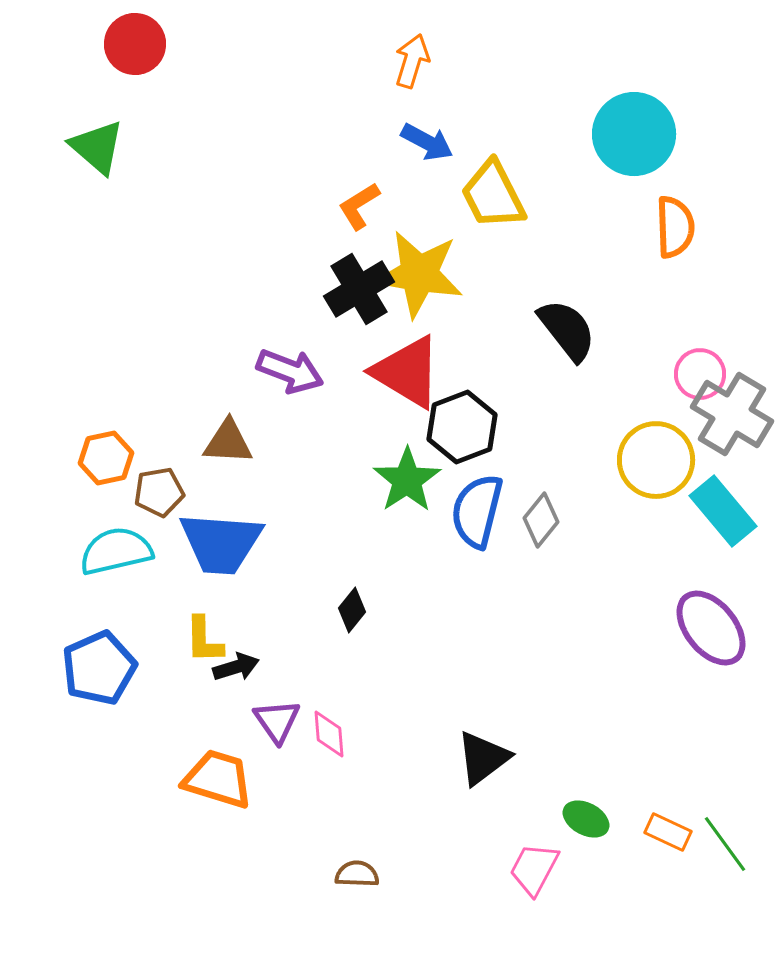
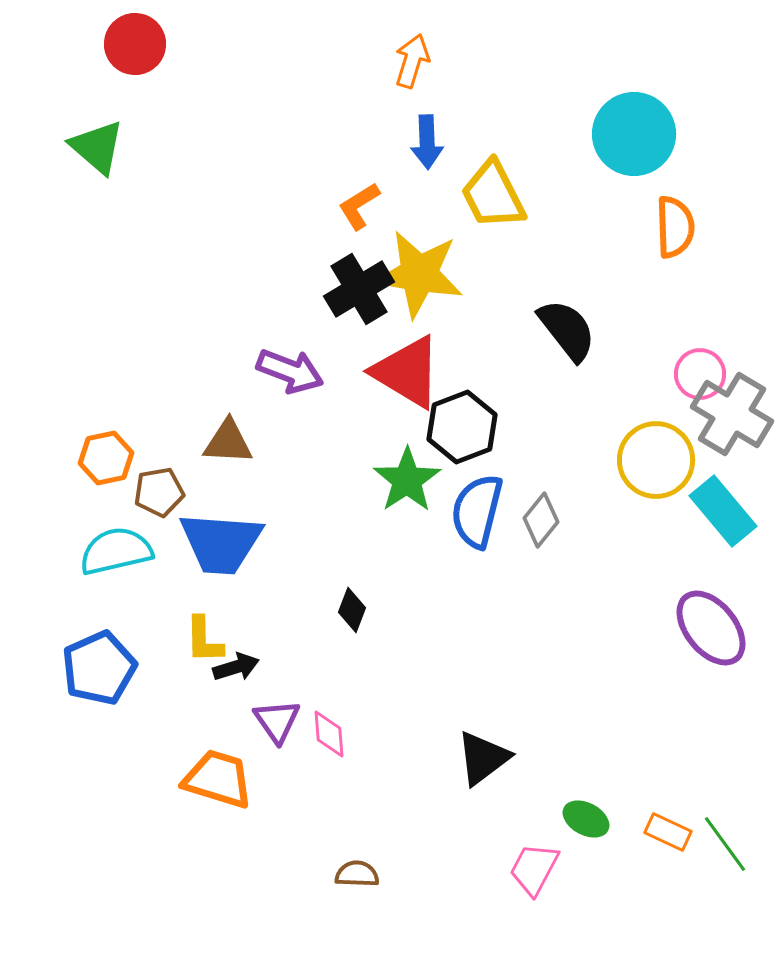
blue arrow: rotated 60 degrees clockwise
black diamond: rotated 18 degrees counterclockwise
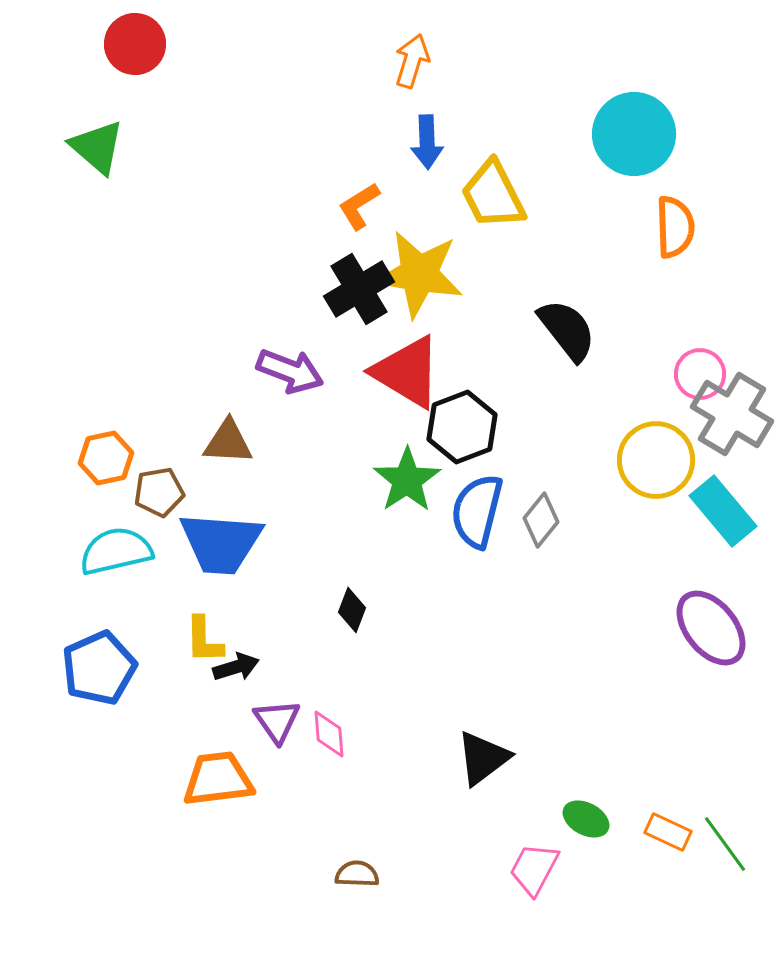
orange trapezoid: rotated 24 degrees counterclockwise
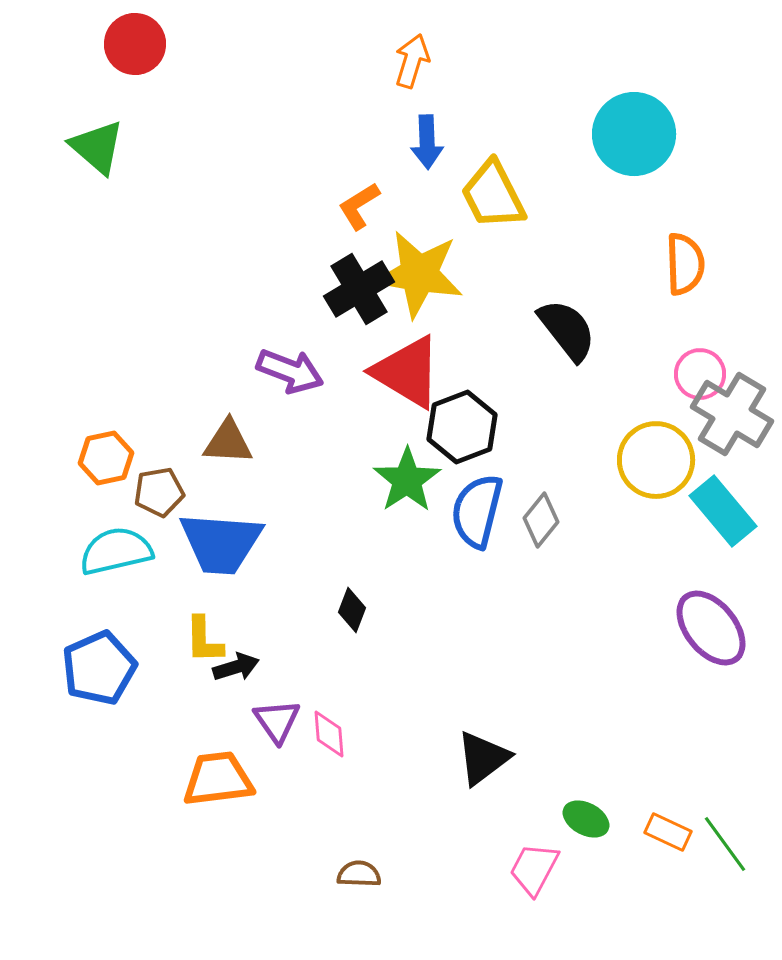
orange semicircle: moved 10 px right, 37 px down
brown semicircle: moved 2 px right
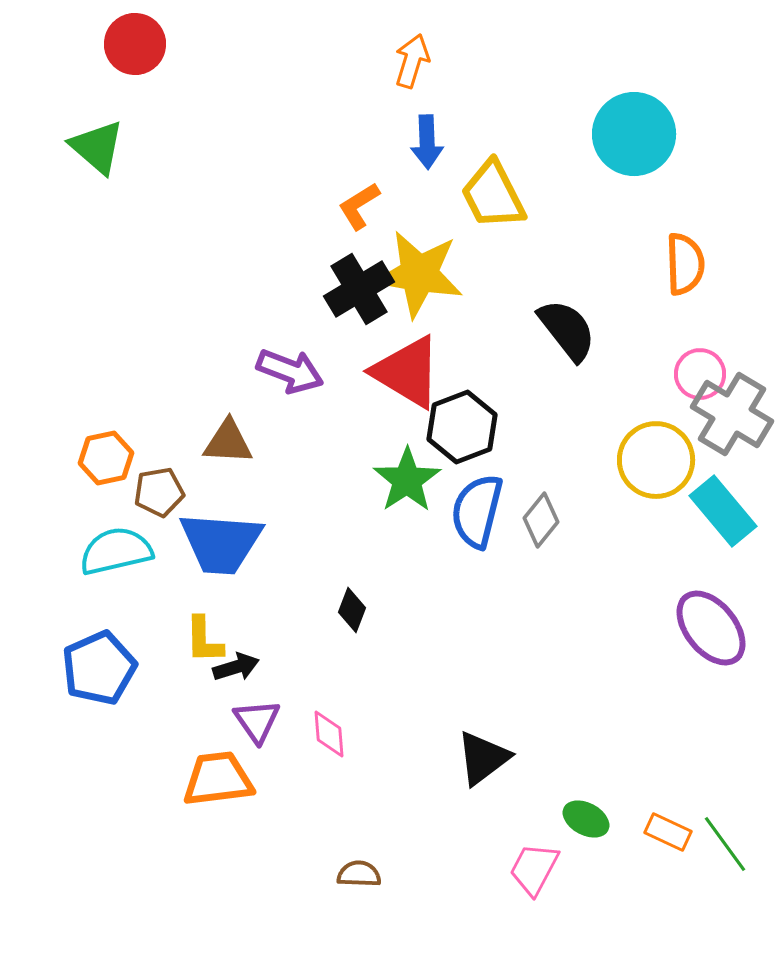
purple triangle: moved 20 px left
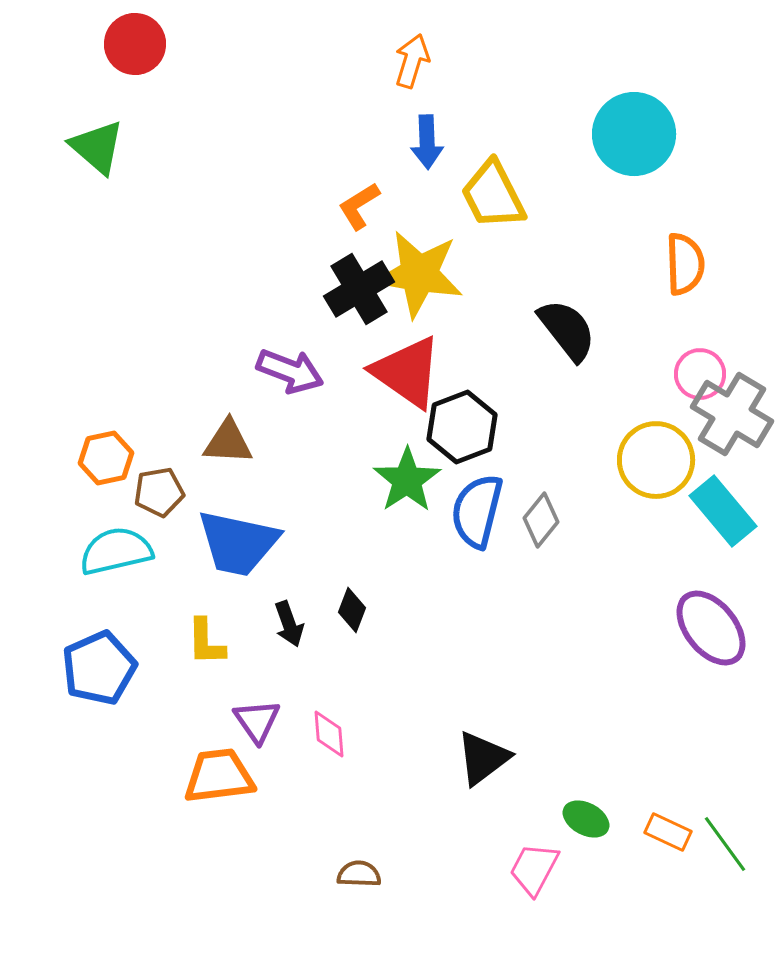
red triangle: rotated 4 degrees clockwise
blue trapezoid: moved 17 px right; rotated 8 degrees clockwise
yellow L-shape: moved 2 px right, 2 px down
black arrow: moved 53 px right, 43 px up; rotated 87 degrees clockwise
orange trapezoid: moved 1 px right, 3 px up
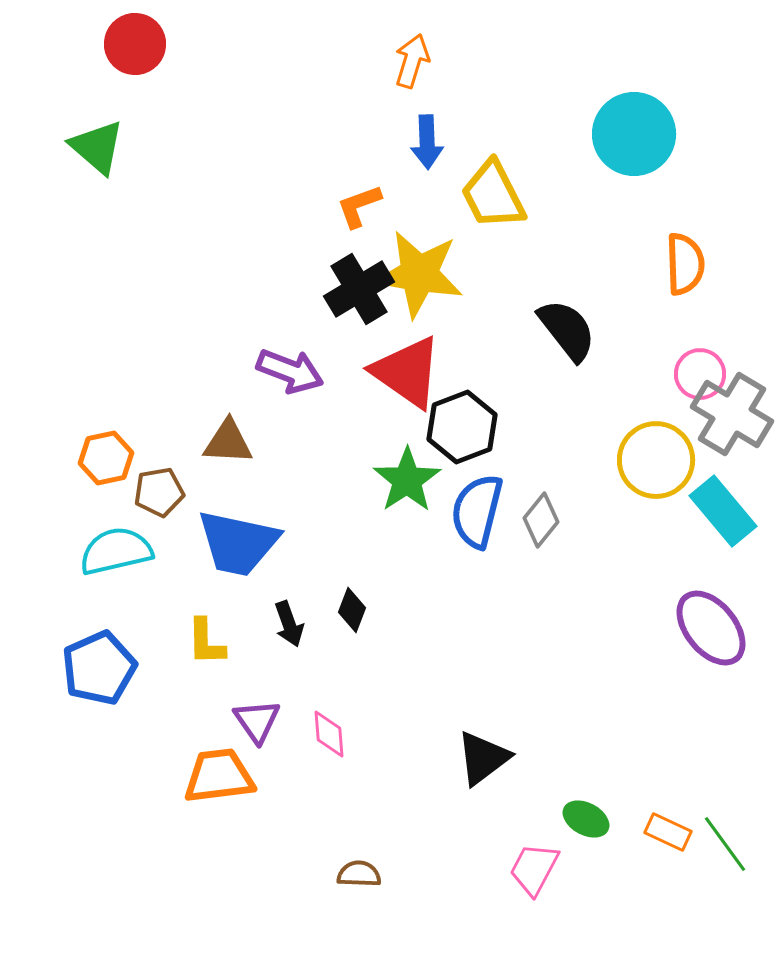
orange L-shape: rotated 12 degrees clockwise
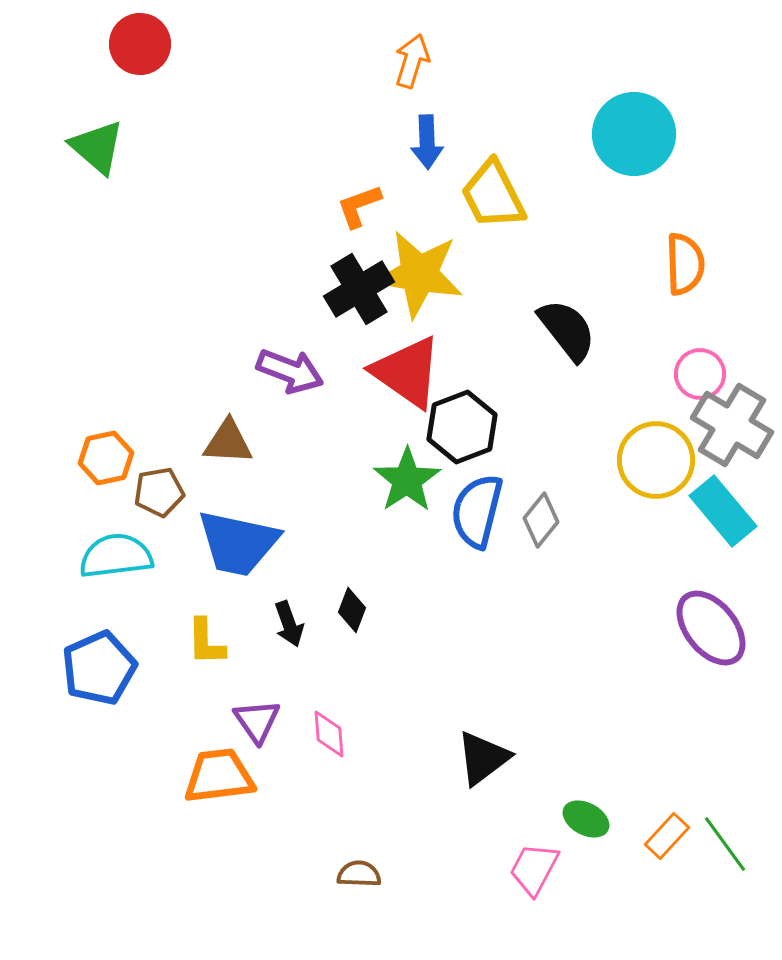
red circle: moved 5 px right
gray cross: moved 11 px down
cyan semicircle: moved 5 px down; rotated 6 degrees clockwise
orange rectangle: moved 1 px left, 4 px down; rotated 72 degrees counterclockwise
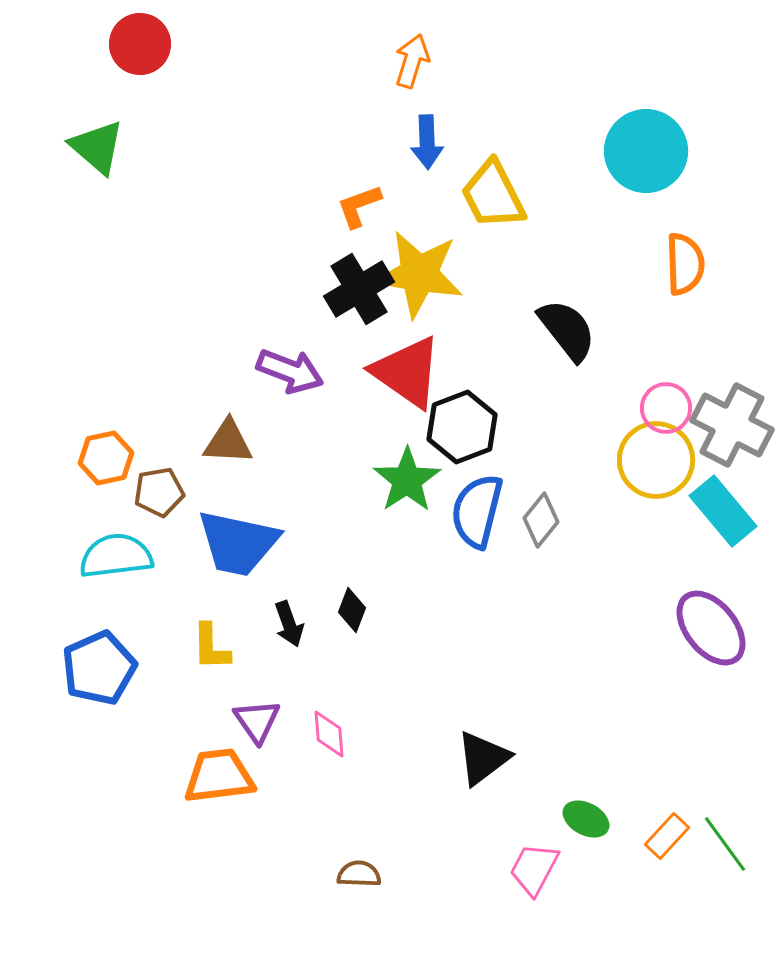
cyan circle: moved 12 px right, 17 px down
pink circle: moved 34 px left, 34 px down
gray cross: rotated 4 degrees counterclockwise
yellow L-shape: moved 5 px right, 5 px down
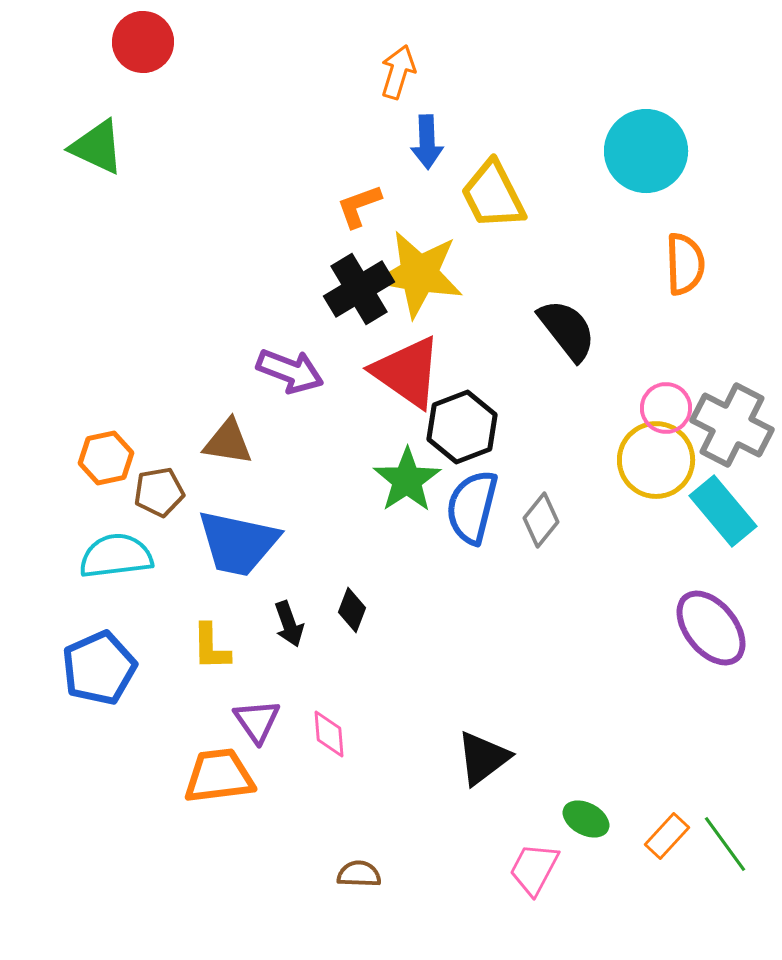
red circle: moved 3 px right, 2 px up
orange arrow: moved 14 px left, 11 px down
green triangle: rotated 16 degrees counterclockwise
brown triangle: rotated 6 degrees clockwise
blue semicircle: moved 5 px left, 4 px up
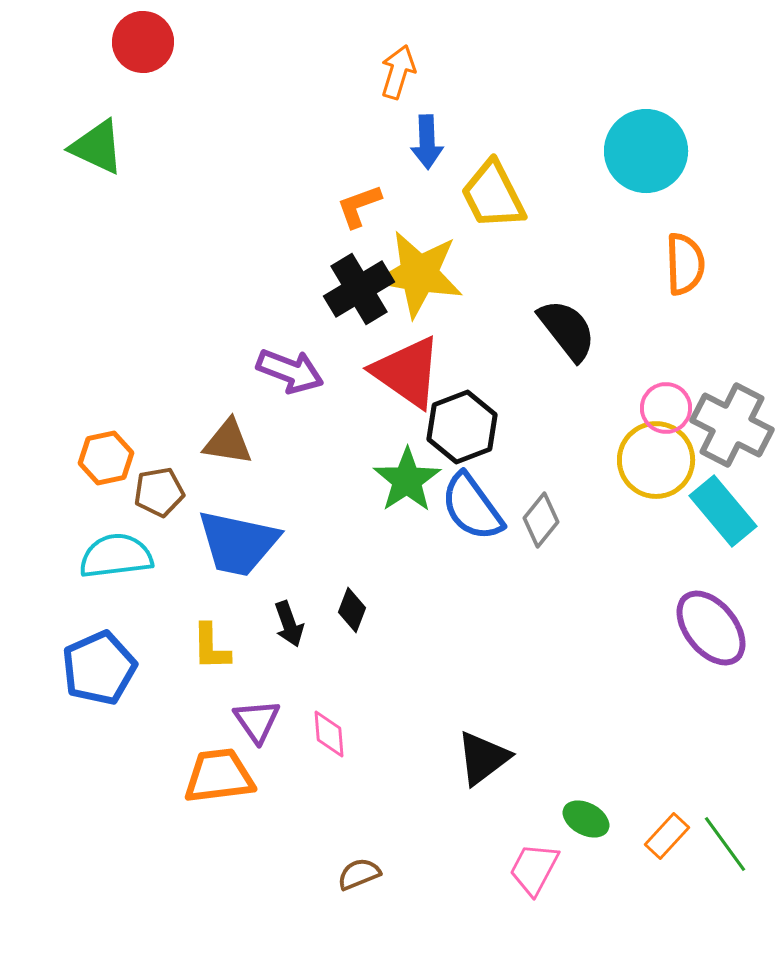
blue semicircle: rotated 50 degrees counterclockwise
brown semicircle: rotated 24 degrees counterclockwise
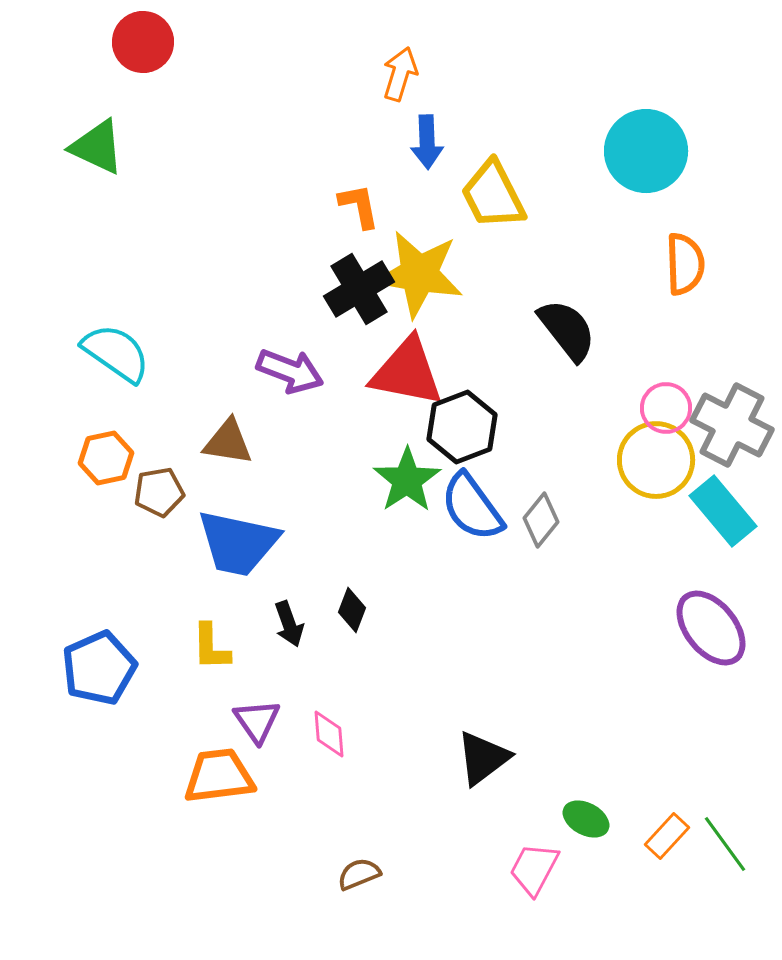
orange arrow: moved 2 px right, 2 px down
orange L-shape: rotated 99 degrees clockwise
red triangle: rotated 24 degrees counterclockwise
cyan semicircle: moved 203 px up; rotated 42 degrees clockwise
